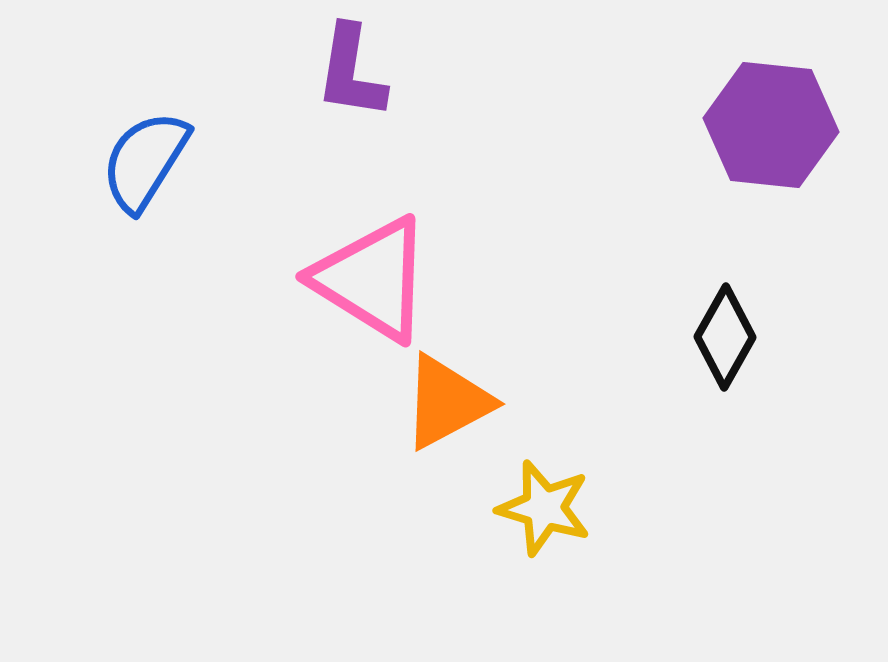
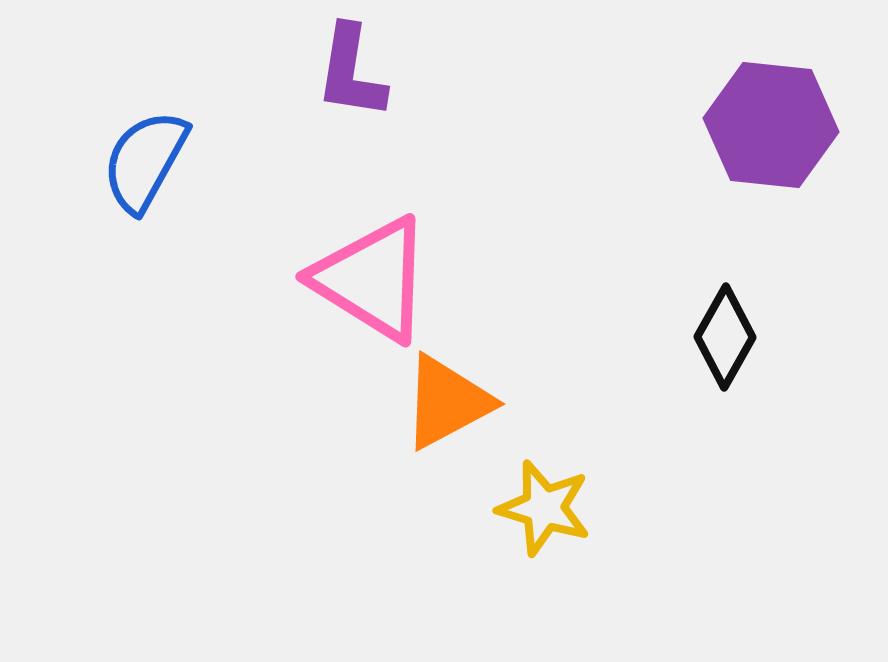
blue semicircle: rotated 3 degrees counterclockwise
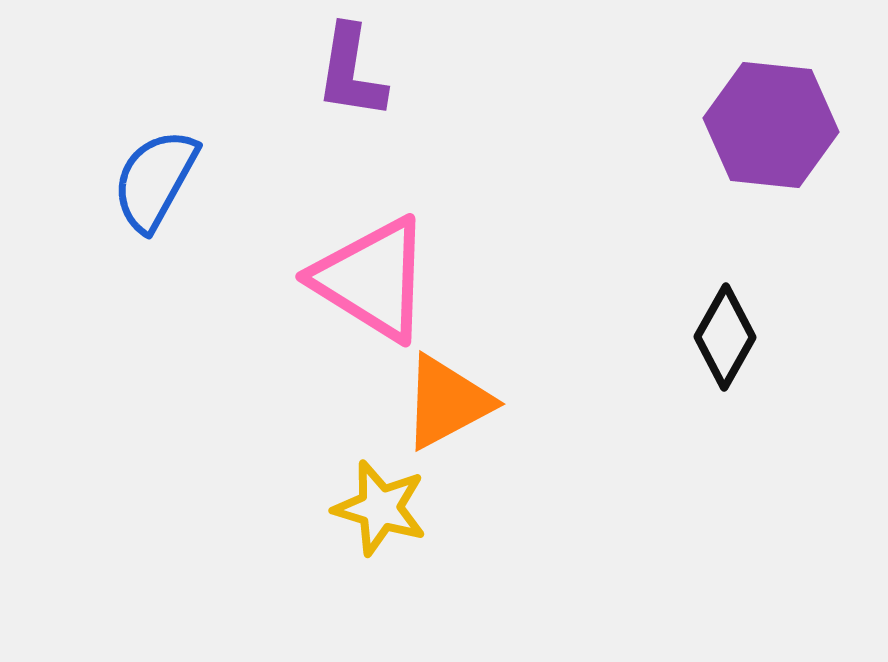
blue semicircle: moved 10 px right, 19 px down
yellow star: moved 164 px left
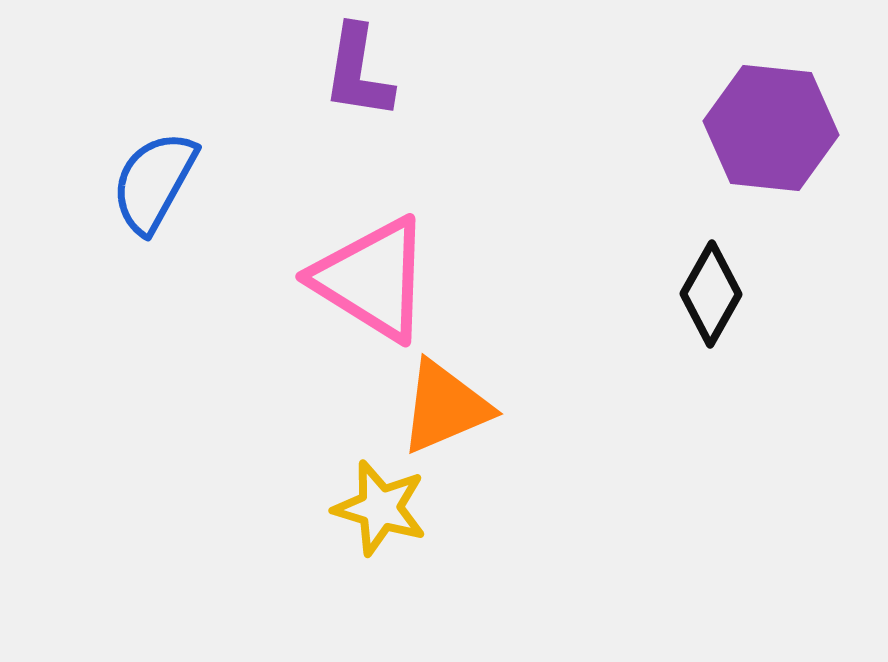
purple L-shape: moved 7 px right
purple hexagon: moved 3 px down
blue semicircle: moved 1 px left, 2 px down
black diamond: moved 14 px left, 43 px up
orange triangle: moved 2 px left, 5 px down; rotated 5 degrees clockwise
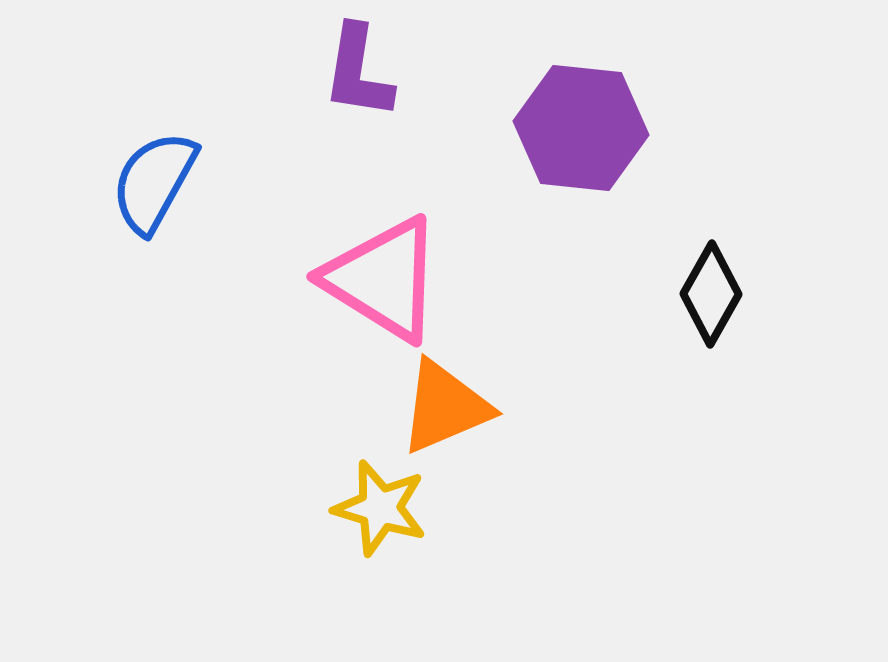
purple hexagon: moved 190 px left
pink triangle: moved 11 px right
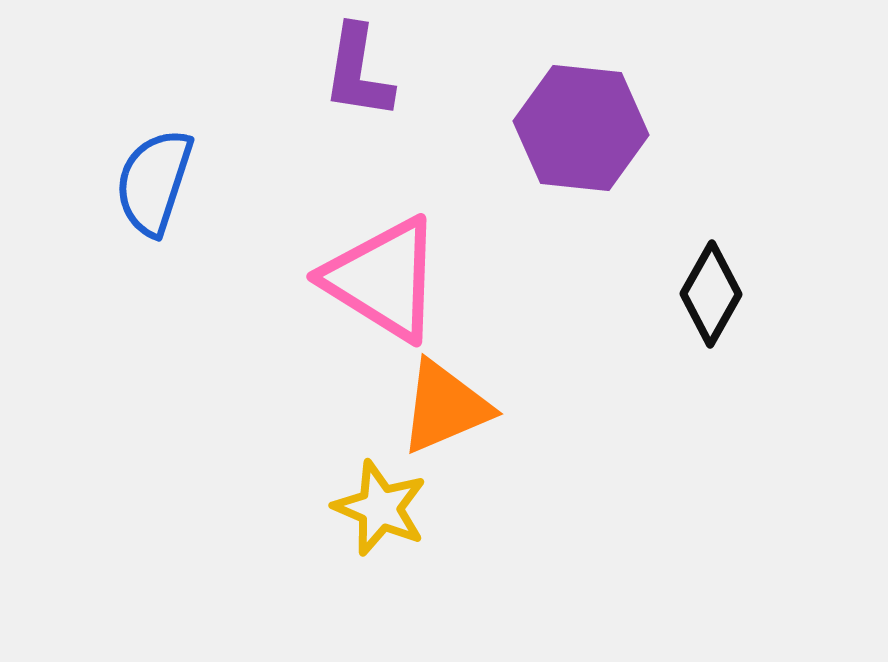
blue semicircle: rotated 11 degrees counterclockwise
yellow star: rotated 6 degrees clockwise
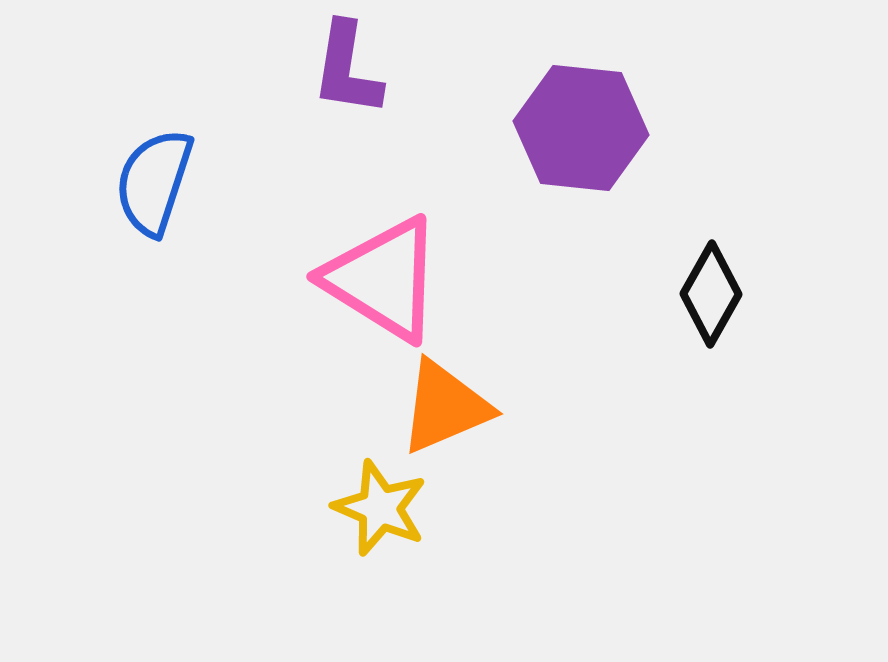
purple L-shape: moved 11 px left, 3 px up
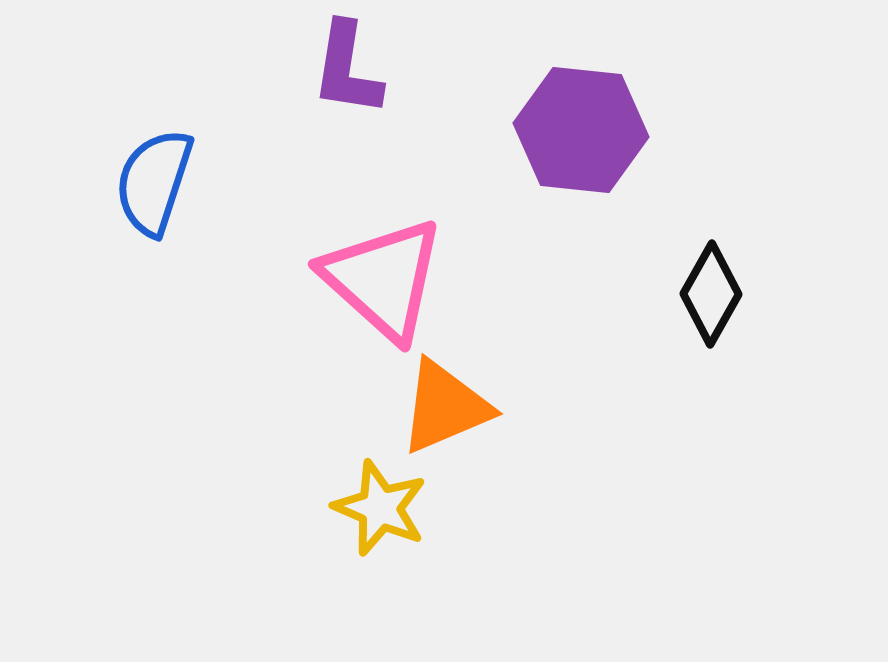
purple hexagon: moved 2 px down
pink triangle: rotated 10 degrees clockwise
